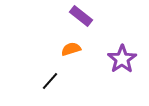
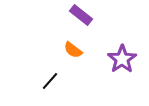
purple rectangle: moved 1 px up
orange semicircle: moved 2 px right, 1 px down; rotated 126 degrees counterclockwise
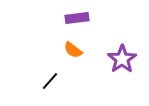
purple rectangle: moved 4 px left, 3 px down; rotated 45 degrees counterclockwise
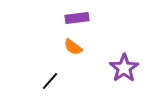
orange semicircle: moved 3 px up
purple star: moved 2 px right, 9 px down
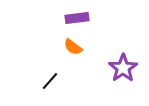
purple star: moved 1 px left
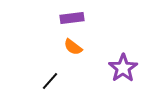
purple rectangle: moved 5 px left
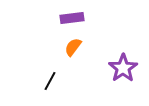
orange semicircle: rotated 90 degrees clockwise
black line: rotated 12 degrees counterclockwise
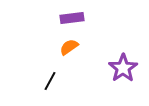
orange semicircle: moved 4 px left; rotated 18 degrees clockwise
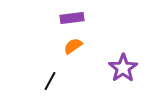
orange semicircle: moved 4 px right, 1 px up
